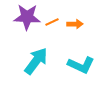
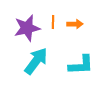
purple star: moved 11 px down; rotated 16 degrees counterclockwise
orange line: moved 1 px right; rotated 64 degrees counterclockwise
cyan L-shape: rotated 28 degrees counterclockwise
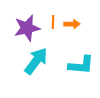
orange arrow: moved 3 px left
cyan L-shape: rotated 8 degrees clockwise
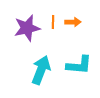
orange arrow: moved 1 px right, 2 px up
cyan arrow: moved 5 px right, 9 px down; rotated 16 degrees counterclockwise
cyan L-shape: moved 2 px left
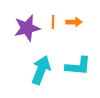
orange arrow: moved 1 px right
cyan L-shape: moved 1 px left, 1 px down
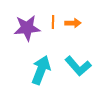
orange arrow: moved 1 px left, 1 px down
purple star: rotated 8 degrees clockwise
cyan L-shape: rotated 44 degrees clockwise
